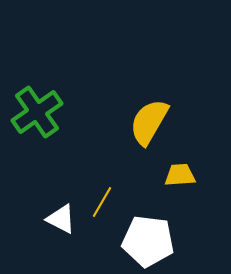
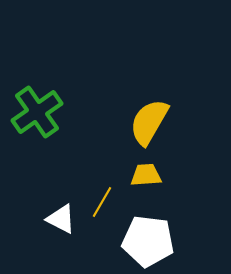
yellow trapezoid: moved 34 px left
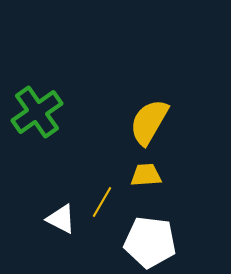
white pentagon: moved 2 px right, 1 px down
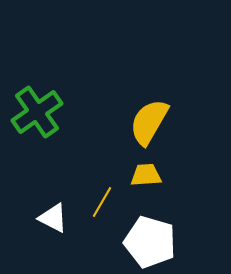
white triangle: moved 8 px left, 1 px up
white pentagon: rotated 9 degrees clockwise
